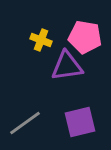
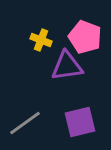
pink pentagon: rotated 12 degrees clockwise
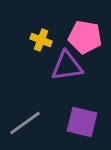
pink pentagon: rotated 12 degrees counterclockwise
purple square: moved 2 px right; rotated 28 degrees clockwise
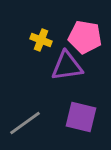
purple square: moved 1 px left, 5 px up
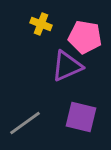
yellow cross: moved 16 px up
purple triangle: rotated 16 degrees counterclockwise
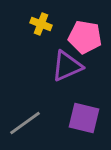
purple square: moved 3 px right, 1 px down
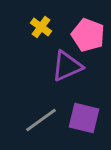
yellow cross: moved 3 px down; rotated 15 degrees clockwise
pink pentagon: moved 3 px right, 2 px up; rotated 12 degrees clockwise
gray line: moved 16 px right, 3 px up
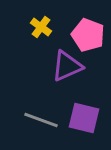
gray line: rotated 56 degrees clockwise
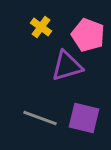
purple triangle: rotated 8 degrees clockwise
gray line: moved 1 px left, 2 px up
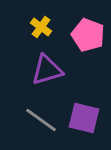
purple triangle: moved 20 px left, 4 px down
gray line: moved 1 px right, 2 px down; rotated 16 degrees clockwise
